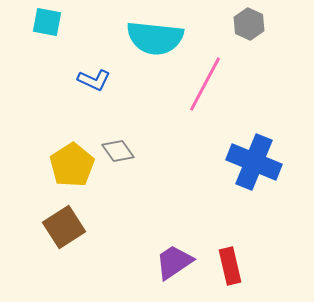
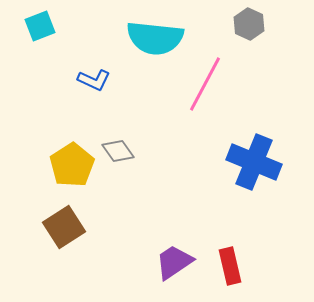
cyan square: moved 7 px left, 4 px down; rotated 32 degrees counterclockwise
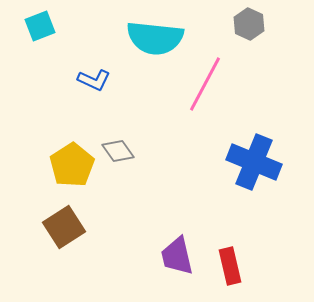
purple trapezoid: moved 3 px right, 6 px up; rotated 69 degrees counterclockwise
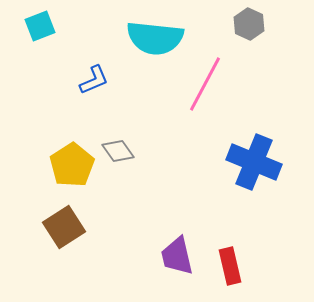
blue L-shape: rotated 48 degrees counterclockwise
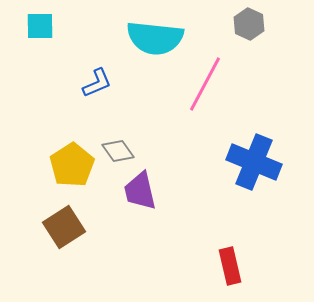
cyan square: rotated 20 degrees clockwise
blue L-shape: moved 3 px right, 3 px down
purple trapezoid: moved 37 px left, 65 px up
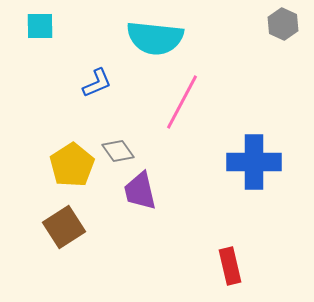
gray hexagon: moved 34 px right
pink line: moved 23 px left, 18 px down
blue cross: rotated 22 degrees counterclockwise
